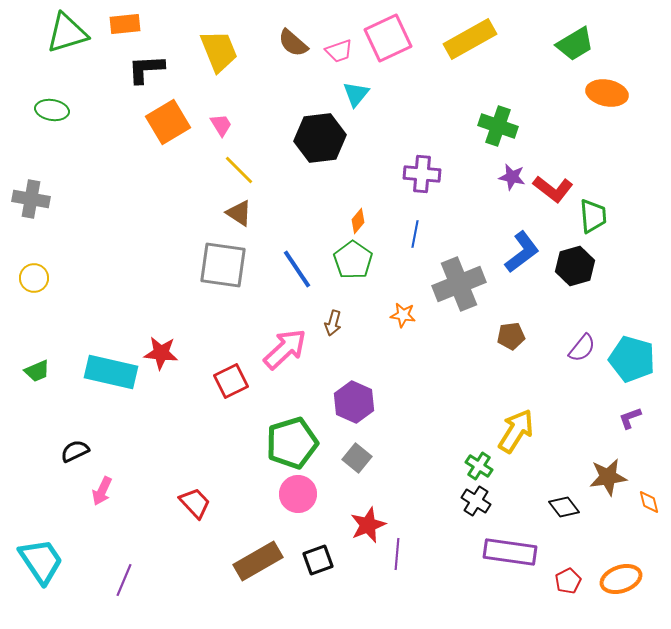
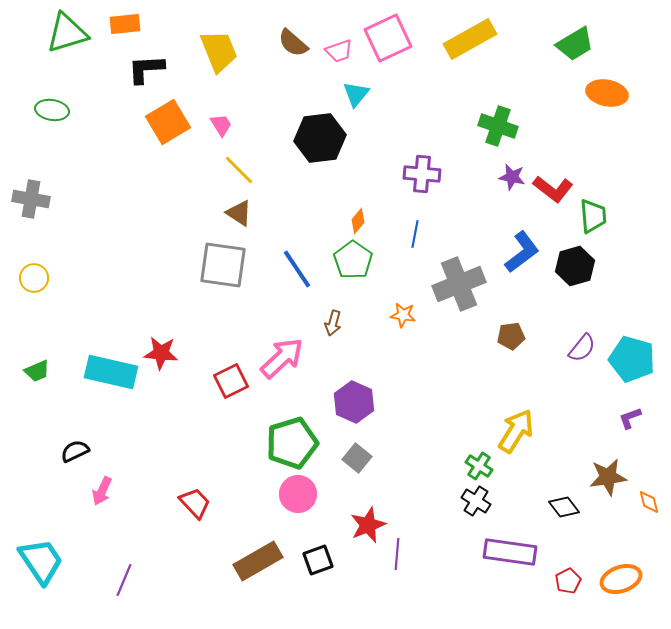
pink arrow at (285, 349): moved 3 px left, 9 px down
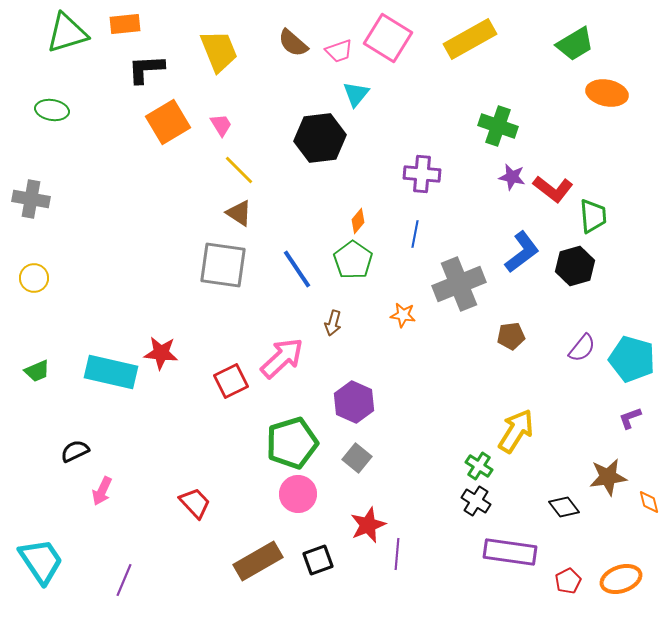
pink square at (388, 38): rotated 33 degrees counterclockwise
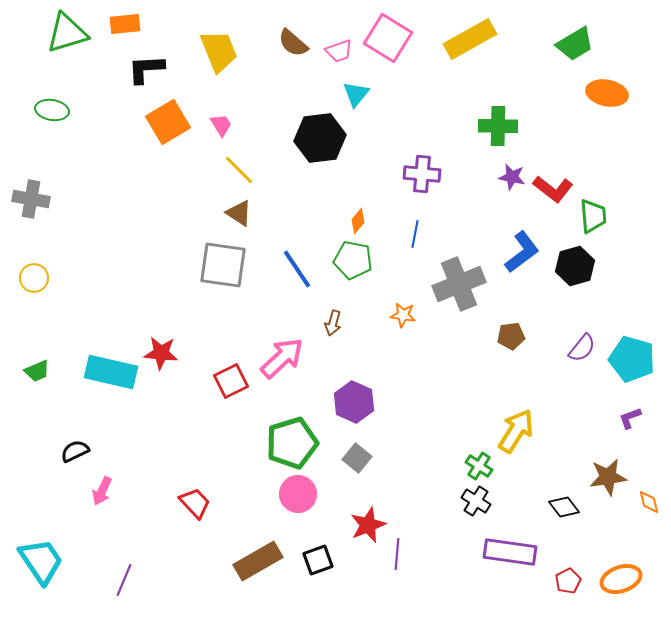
green cross at (498, 126): rotated 18 degrees counterclockwise
green pentagon at (353, 260): rotated 24 degrees counterclockwise
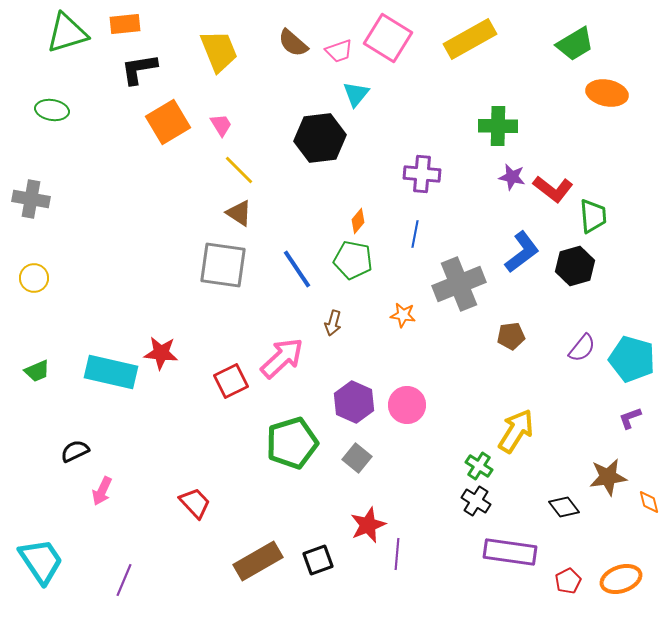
black L-shape at (146, 69): moved 7 px left; rotated 6 degrees counterclockwise
pink circle at (298, 494): moved 109 px right, 89 px up
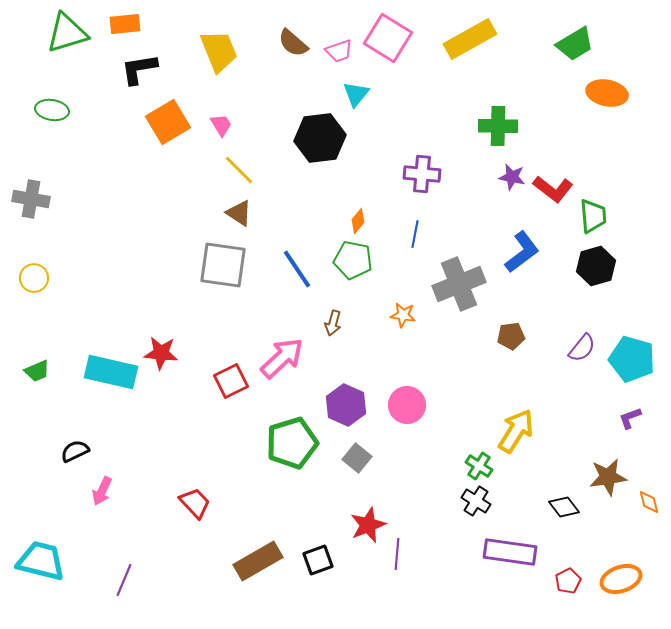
black hexagon at (575, 266): moved 21 px right
purple hexagon at (354, 402): moved 8 px left, 3 px down
cyan trapezoid at (41, 561): rotated 42 degrees counterclockwise
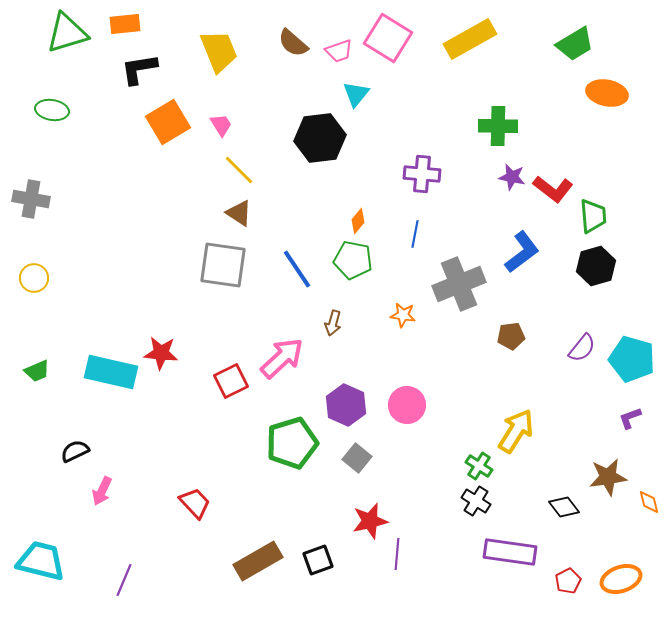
red star at (368, 525): moved 2 px right, 4 px up; rotated 9 degrees clockwise
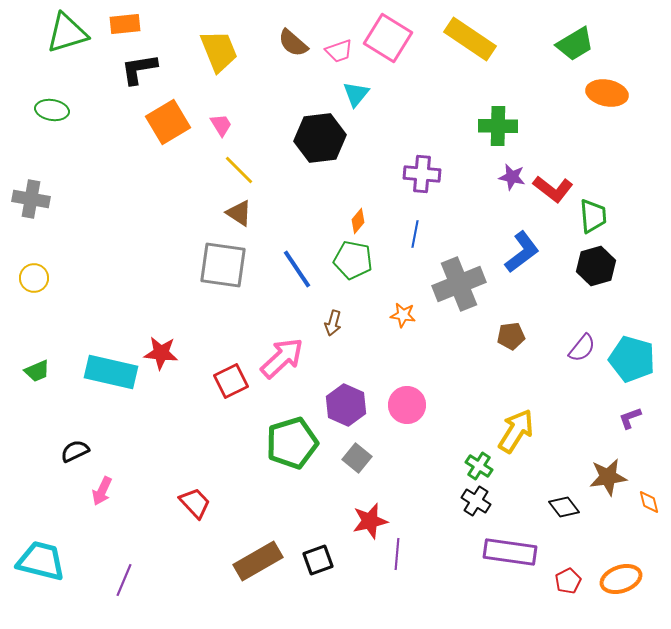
yellow rectangle at (470, 39): rotated 63 degrees clockwise
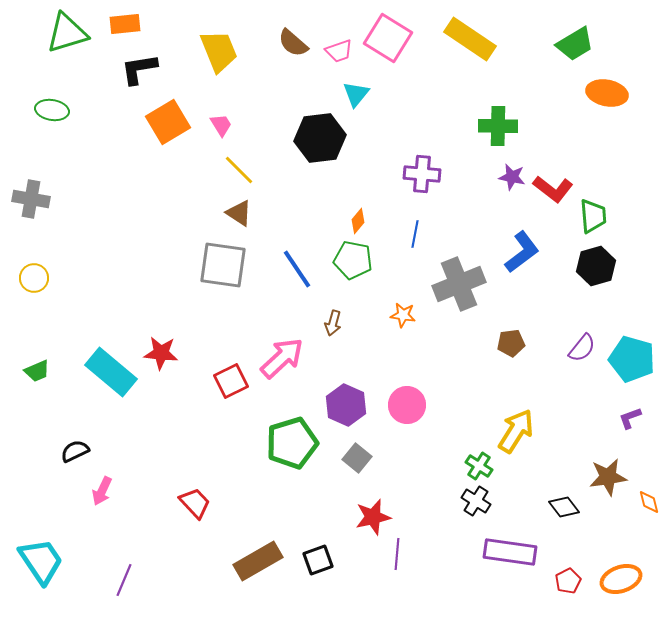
brown pentagon at (511, 336): moved 7 px down
cyan rectangle at (111, 372): rotated 27 degrees clockwise
red star at (370, 521): moved 3 px right, 4 px up
cyan trapezoid at (41, 561): rotated 42 degrees clockwise
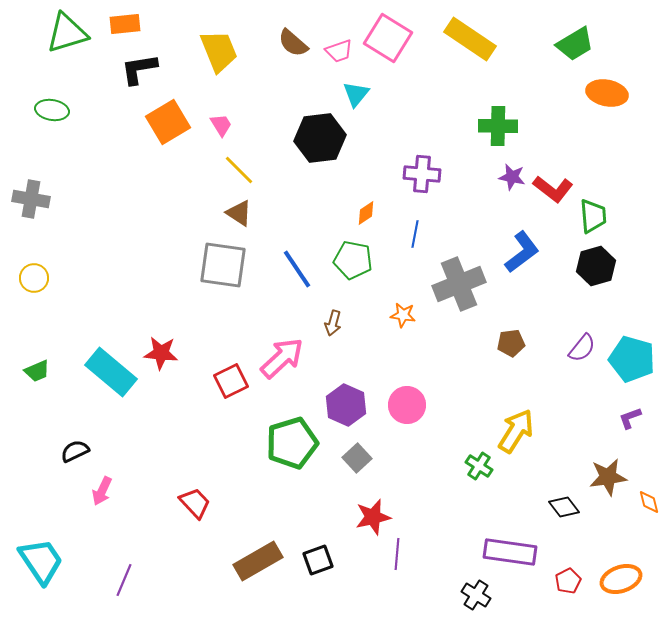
orange diamond at (358, 221): moved 8 px right, 8 px up; rotated 15 degrees clockwise
gray square at (357, 458): rotated 8 degrees clockwise
black cross at (476, 501): moved 94 px down
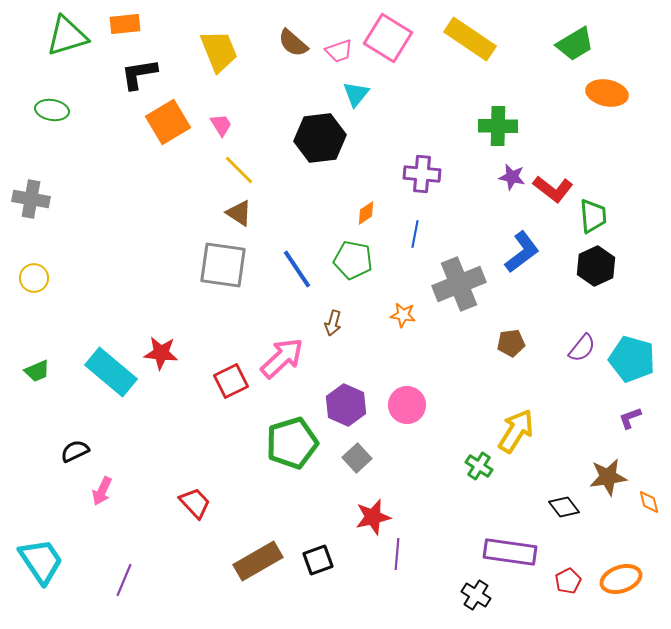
green triangle at (67, 33): moved 3 px down
black L-shape at (139, 69): moved 5 px down
black hexagon at (596, 266): rotated 9 degrees counterclockwise
